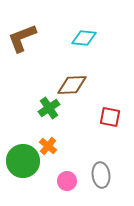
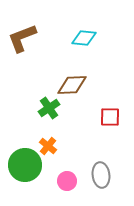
red square: rotated 10 degrees counterclockwise
green circle: moved 2 px right, 4 px down
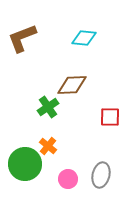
green cross: moved 1 px left, 1 px up
green circle: moved 1 px up
gray ellipse: rotated 20 degrees clockwise
pink circle: moved 1 px right, 2 px up
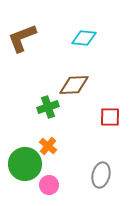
brown diamond: moved 2 px right
green cross: rotated 15 degrees clockwise
pink circle: moved 19 px left, 6 px down
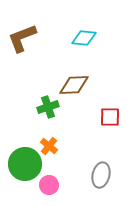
orange cross: moved 1 px right
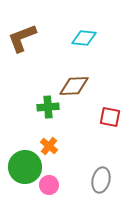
brown diamond: moved 1 px down
green cross: rotated 15 degrees clockwise
red square: rotated 10 degrees clockwise
green circle: moved 3 px down
gray ellipse: moved 5 px down
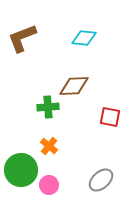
green circle: moved 4 px left, 3 px down
gray ellipse: rotated 35 degrees clockwise
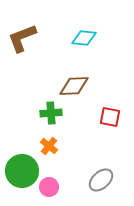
green cross: moved 3 px right, 6 px down
green circle: moved 1 px right, 1 px down
pink circle: moved 2 px down
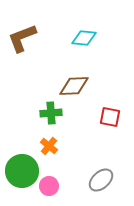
pink circle: moved 1 px up
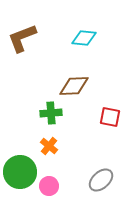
green circle: moved 2 px left, 1 px down
